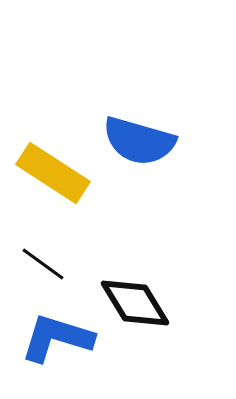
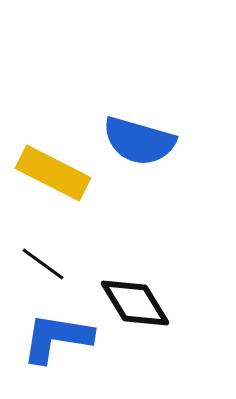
yellow rectangle: rotated 6 degrees counterclockwise
blue L-shape: rotated 8 degrees counterclockwise
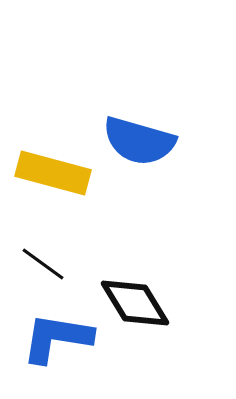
yellow rectangle: rotated 12 degrees counterclockwise
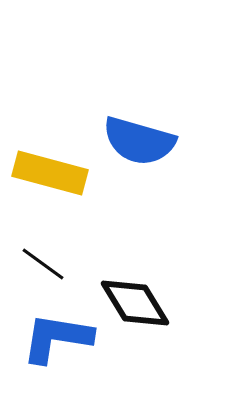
yellow rectangle: moved 3 px left
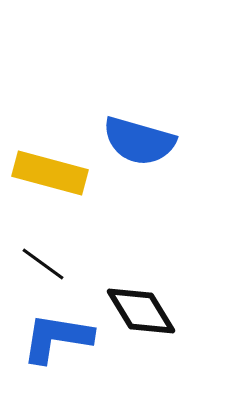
black diamond: moved 6 px right, 8 px down
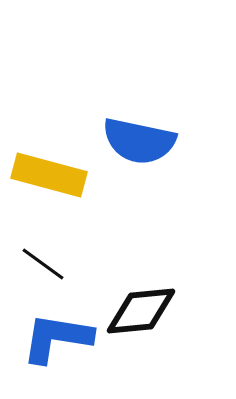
blue semicircle: rotated 4 degrees counterclockwise
yellow rectangle: moved 1 px left, 2 px down
black diamond: rotated 64 degrees counterclockwise
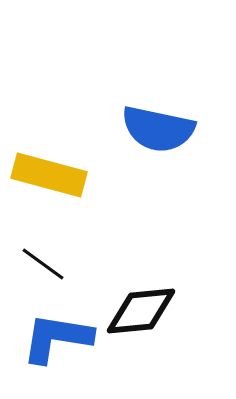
blue semicircle: moved 19 px right, 12 px up
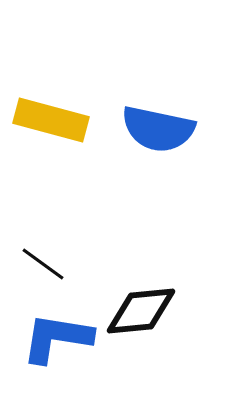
yellow rectangle: moved 2 px right, 55 px up
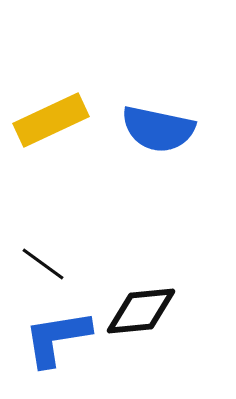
yellow rectangle: rotated 40 degrees counterclockwise
blue L-shape: rotated 18 degrees counterclockwise
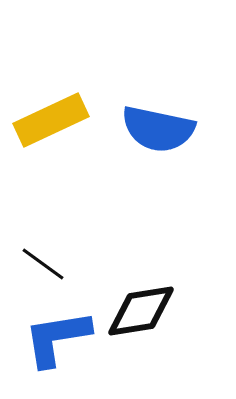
black diamond: rotated 4 degrees counterclockwise
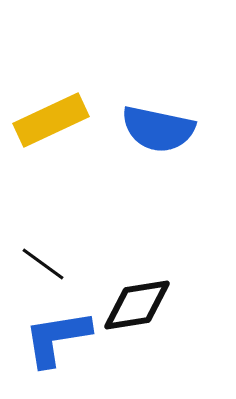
black diamond: moved 4 px left, 6 px up
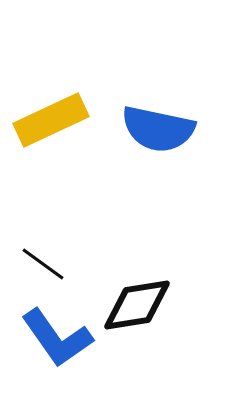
blue L-shape: rotated 116 degrees counterclockwise
